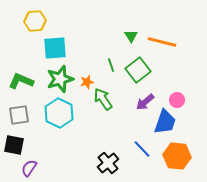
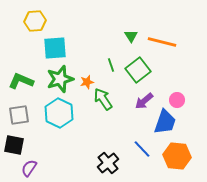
purple arrow: moved 1 px left, 1 px up
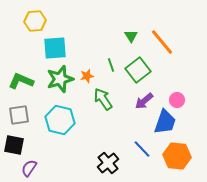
orange line: rotated 36 degrees clockwise
orange star: moved 6 px up
cyan hexagon: moved 1 px right, 7 px down; rotated 12 degrees counterclockwise
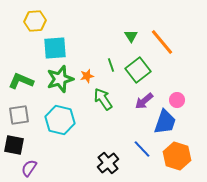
orange hexagon: rotated 12 degrees clockwise
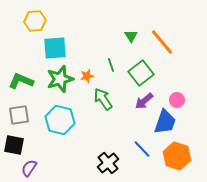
green square: moved 3 px right, 3 px down
